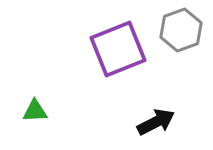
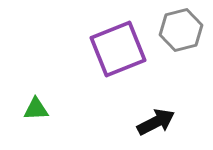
gray hexagon: rotated 6 degrees clockwise
green triangle: moved 1 px right, 2 px up
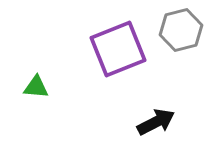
green triangle: moved 22 px up; rotated 8 degrees clockwise
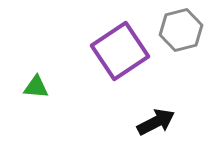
purple square: moved 2 px right, 2 px down; rotated 12 degrees counterclockwise
